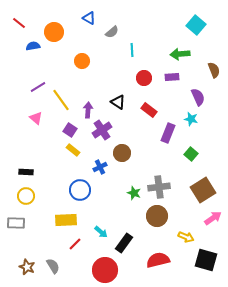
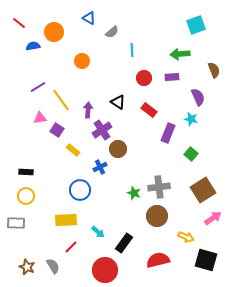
cyan square at (196, 25): rotated 30 degrees clockwise
pink triangle at (36, 118): moved 4 px right; rotated 48 degrees counterclockwise
purple square at (70, 130): moved 13 px left
brown circle at (122, 153): moved 4 px left, 4 px up
cyan arrow at (101, 232): moved 3 px left
red line at (75, 244): moved 4 px left, 3 px down
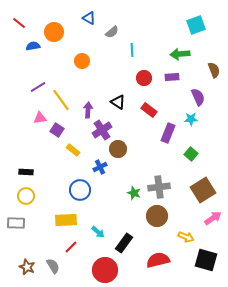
cyan star at (191, 119): rotated 16 degrees counterclockwise
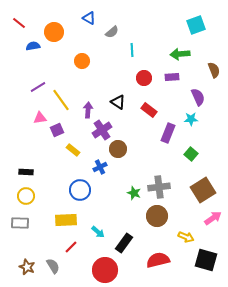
purple square at (57, 130): rotated 32 degrees clockwise
gray rectangle at (16, 223): moved 4 px right
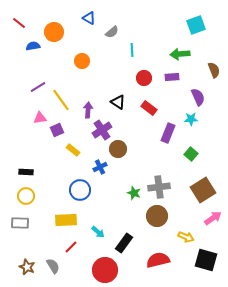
red rectangle at (149, 110): moved 2 px up
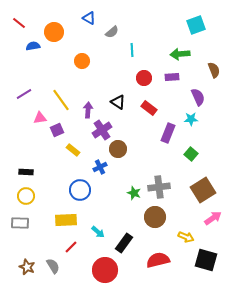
purple line at (38, 87): moved 14 px left, 7 px down
brown circle at (157, 216): moved 2 px left, 1 px down
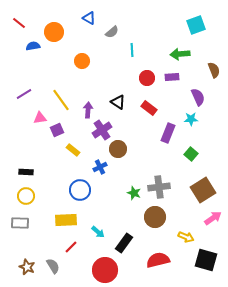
red circle at (144, 78): moved 3 px right
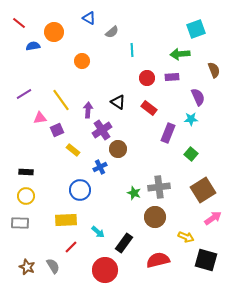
cyan square at (196, 25): moved 4 px down
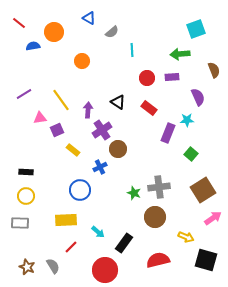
cyan star at (191, 119): moved 4 px left, 1 px down
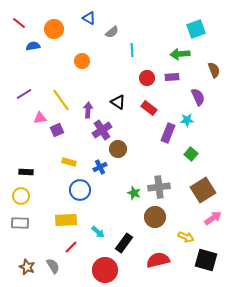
orange circle at (54, 32): moved 3 px up
yellow rectangle at (73, 150): moved 4 px left, 12 px down; rotated 24 degrees counterclockwise
yellow circle at (26, 196): moved 5 px left
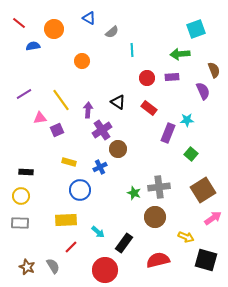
purple semicircle at (198, 97): moved 5 px right, 6 px up
